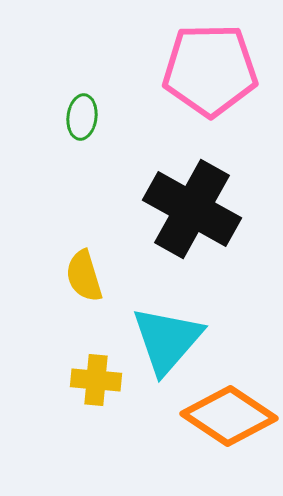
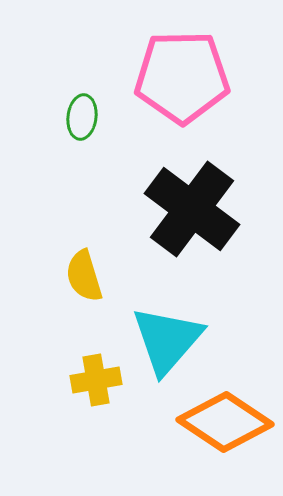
pink pentagon: moved 28 px left, 7 px down
black cross: rotated 8 degrees clockwise
yellow cross: rotated 15 degrees counterclockwise
orange diamond: moved 4 px left, 6 px down
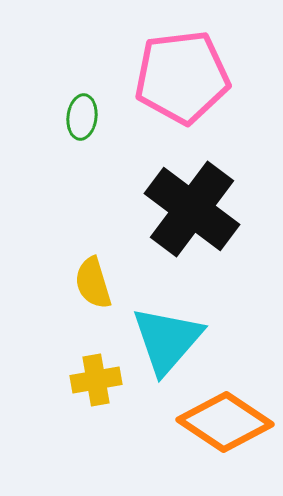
pink pentagon: rotated 6 degrees counterclockwise
yellow semicircle: moved 9 px right, 7 px down
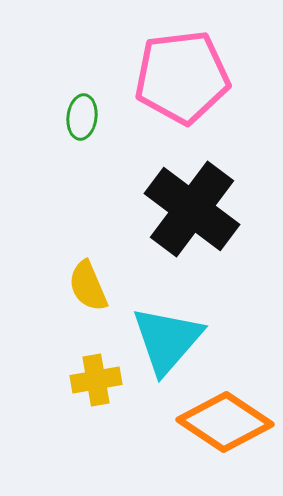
yellow semicircle: moved 5 px left, 3 px down; rotated 6 degrees counterclockwise
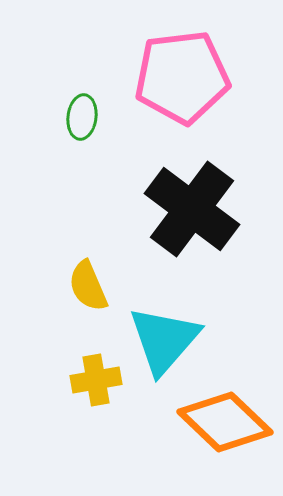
cyan triangle: moved 3 px left
orange diamond: rotated 10 degrees clockwise
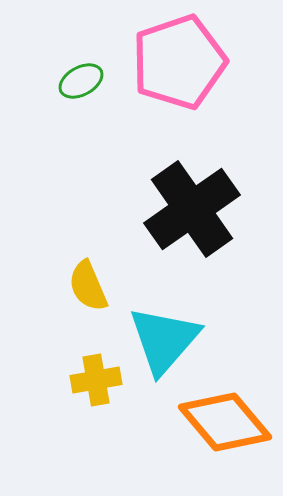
pink pentagon: moved 3 px left, 15 px up; rotated 12 degrees counterclockwise
green ellipse: moved 1 px left, 36 px up; rotated 54 degrees clockwise
black cross: rotated 18 degrees clockwise
orange diamond: rotated 6 degrees clockwise
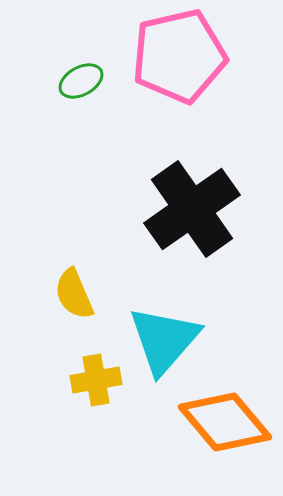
pink pentagon: moved 6 px up; rotated 6 degrees clockwise
yellow semicircle: moved 14 px left, 8 px down
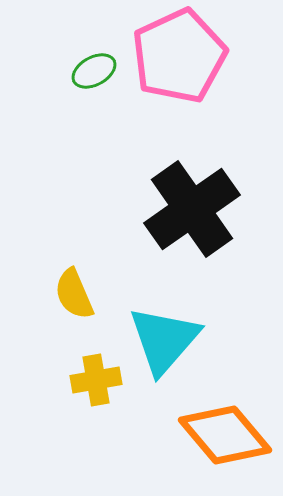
pink pentagon: rotated 12 degrees counterclockwise
green ellipse: moved 13 px right, 10 px up
orange diamond: moved 13 px down
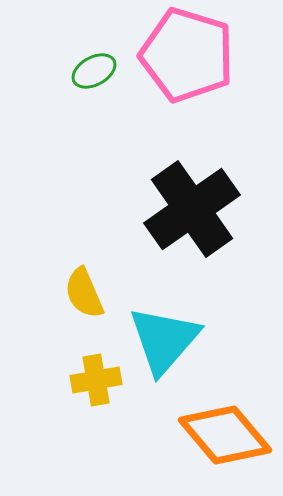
pink pentagon: moved 8 px right, 1 px up; rotated 30 degrees counterclockwise
yellow semicircle: moved 10 px right, 1 px up
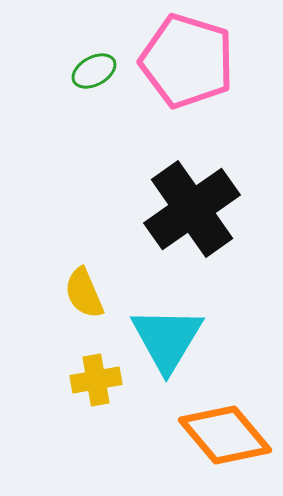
pink pentagon: moved 6 px down
cyan triangle: moved 3 px right, 1 px up; rotated 10 degrees counterclockwise
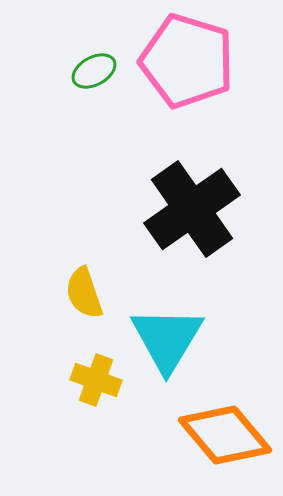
yellow semicircle: rotated 4 degrees clockwise
yellow cross: rotated 30 degrees clockwise
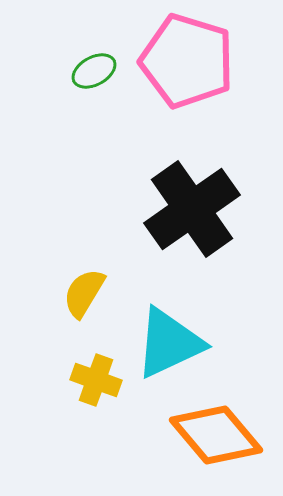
yellow semicircle: rotated 50 degrees clockwise
cyan triangle: moved 2 px right, 4 px down; rotated 34 degrees clockwise
orange diamond: moved 9 px left
